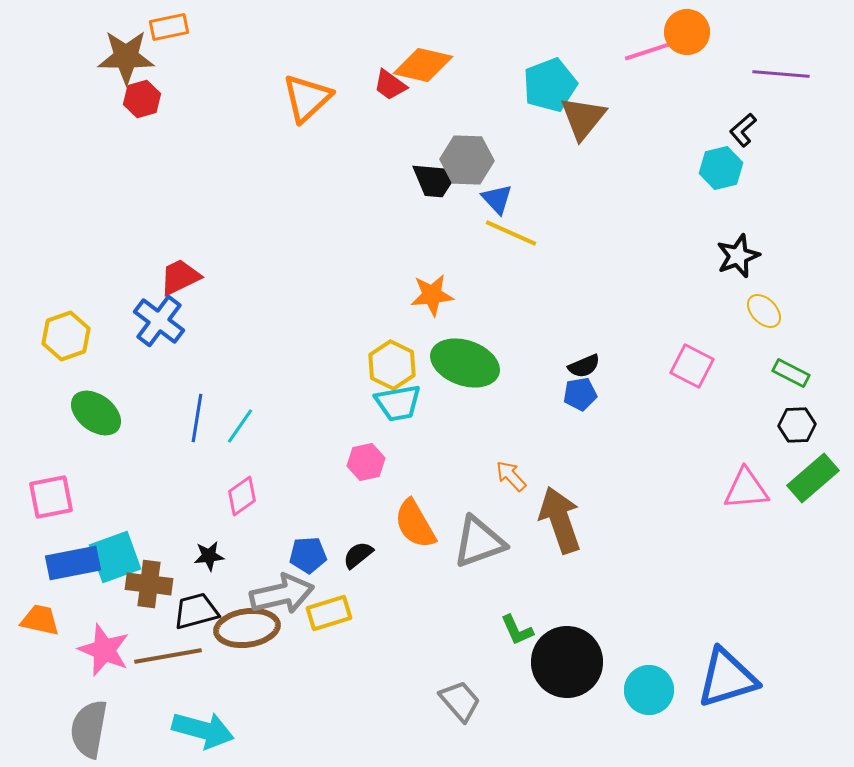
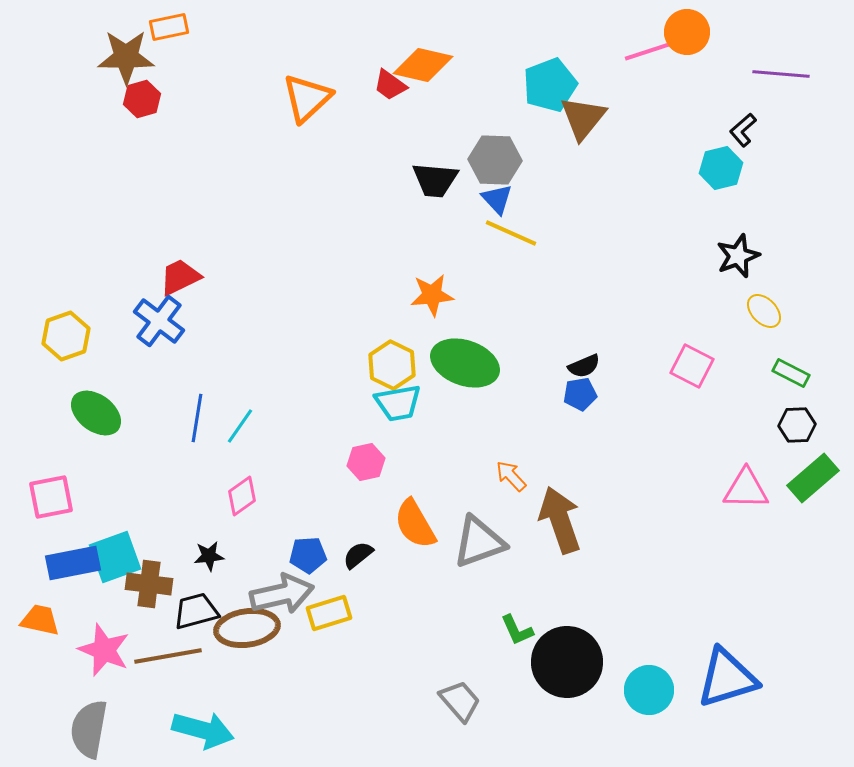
gray hexagon at (467, 160): moved 28 px right
pink triangle at (746, 489): rotated 6 degrees clockwise
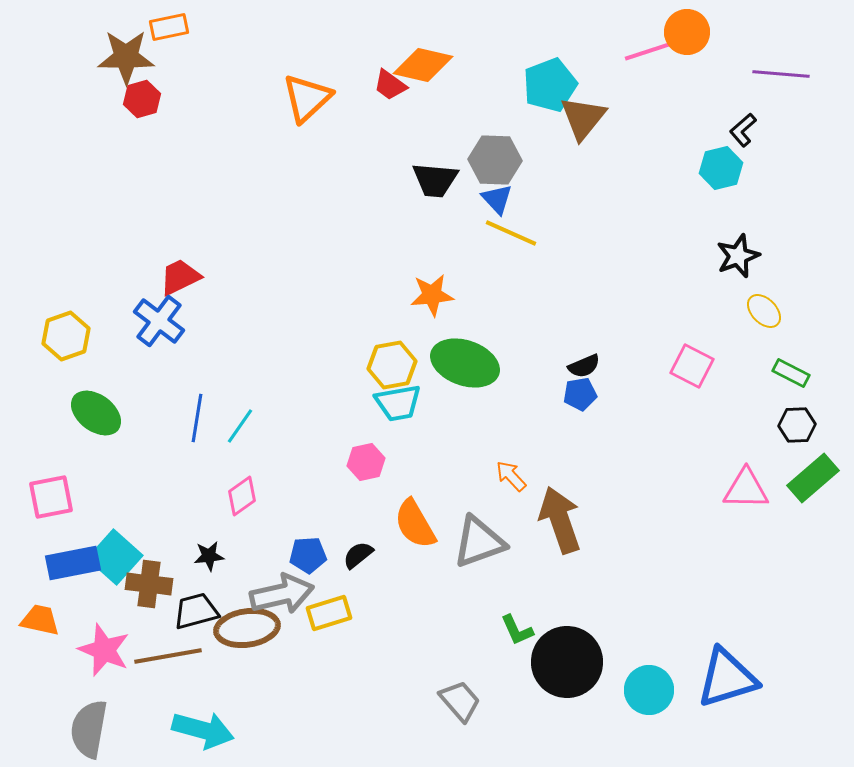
yellow hexagon at (392, 365): rotated 24 degrees clockwise
cyan square at (115, 557): rotated 28 degrees counterclockwise
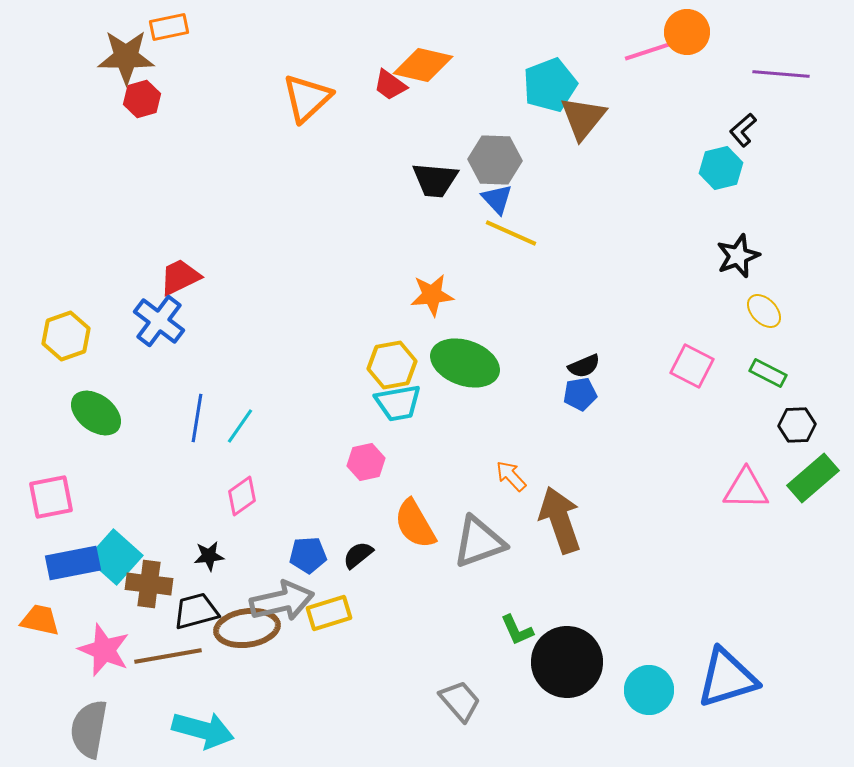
green rectangle at (791, 373): moved 23 px left
gray arrow at (282, 594): moved 7 px down
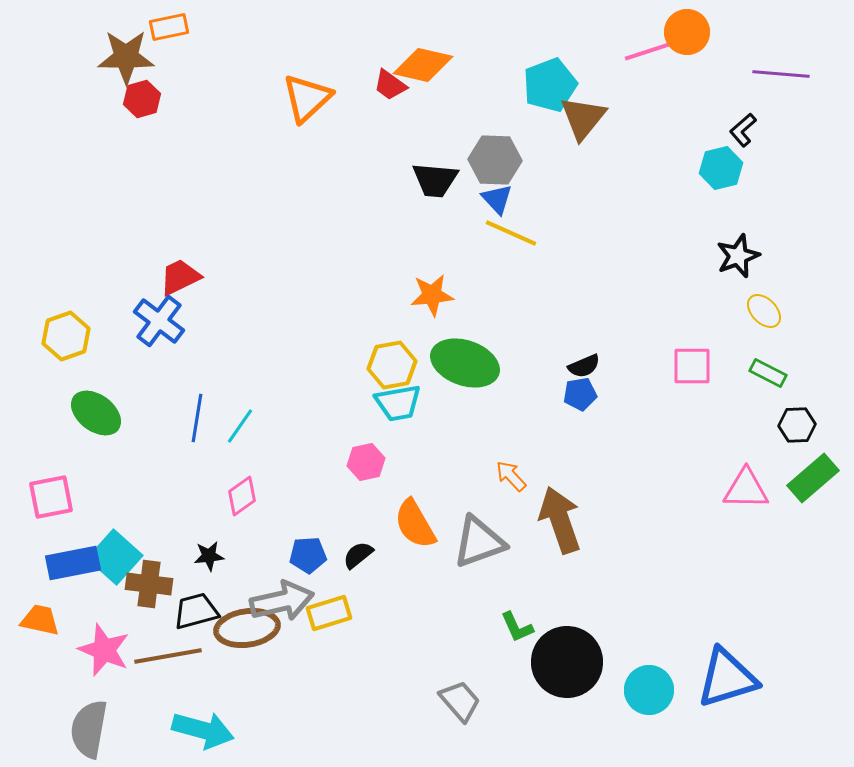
pink square at (692, 366): rotated 27 degrees counterclockwise
green L-shape at (517, 630): moved 3 px up
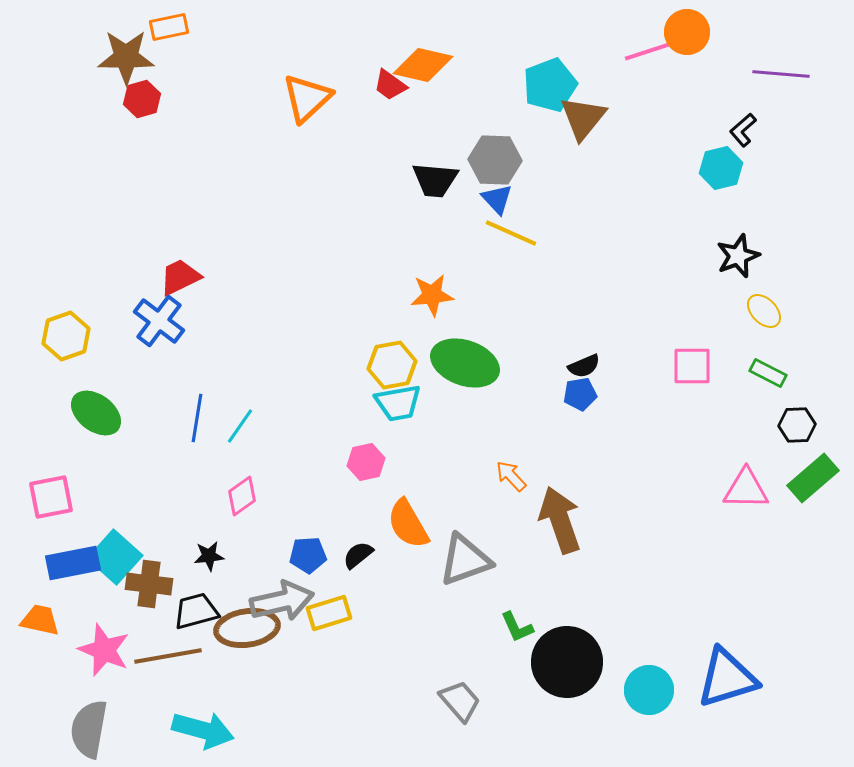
orange semicircle at (415, 524): moved 7 px left
gray triangle at (479, 542): moved 14 px left, 18 px down
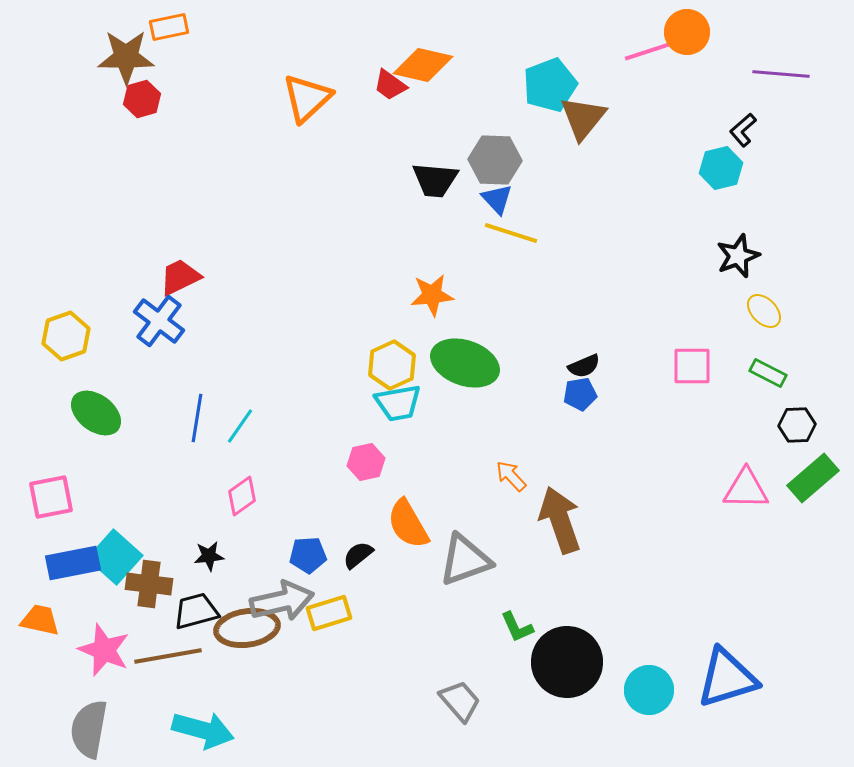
yellow line at (511, 233): rotated 6 degrees counterclockwise
yellow hexagon at (392, 365): rotated 15 degrees counterclockwise
